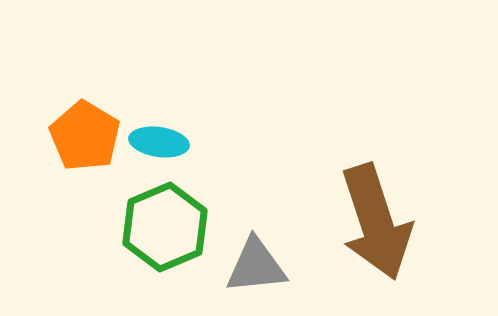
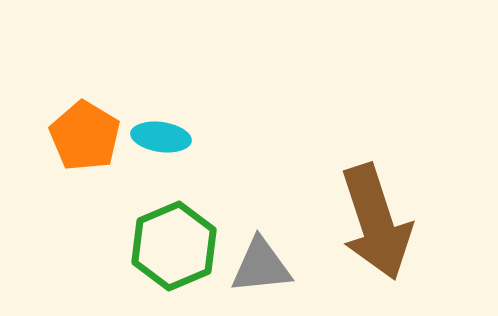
cyan ellipse: moved 2 px right, 5 px up
green hexagon: moved 9 px right, 19 px down
gray triangle: moved 5 px right
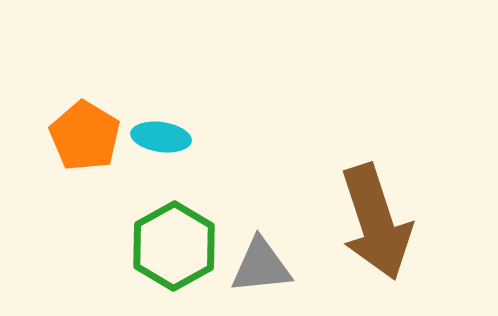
green hexagon: rotated 6 degrees counterclockwise
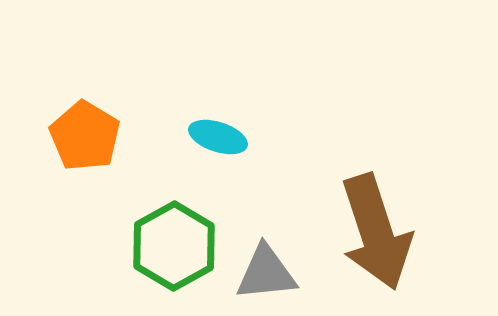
cyan ellipse: moved 57 px right; rotated 10 degrees clockwise
brown arrow: moved 10 px down
gray triangle: moved 5 px right, 7 px down
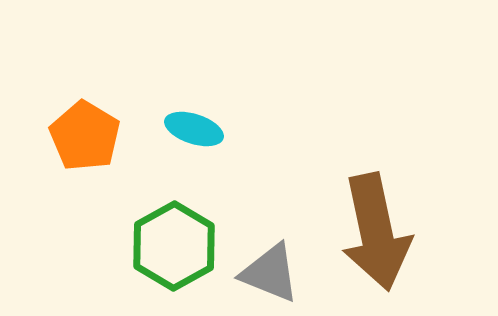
cyan ellipse: moved 24 px left, 8 px up
brown arrow: rotated 6 degrees clockwise
gray triangle: moved 4 px right; rotated 28 degrees clockwise
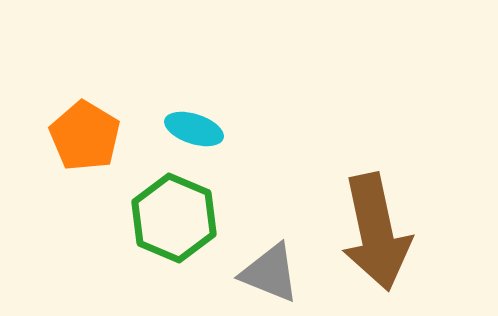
green hexagon: moved 28 px up; rotated 8 degrees counterclockwise
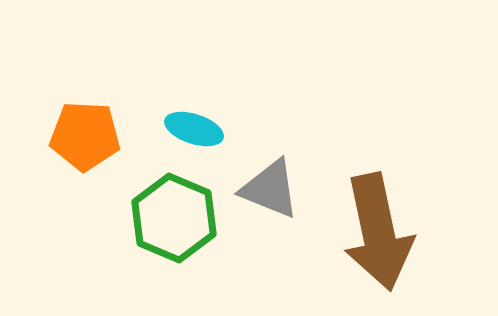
orange pentagon: rotated 28 degrees counterclockwise
brown arrow: moved 2 px right
gray triangle: moved 84 px up
